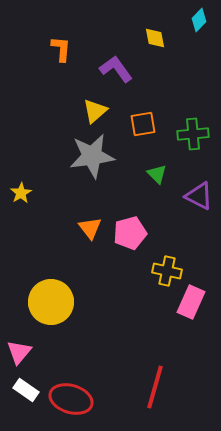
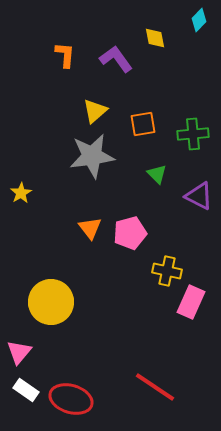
orange L-shape: moved 4 px right, 6 px down
purple L-shape: moved 10 px up
red line: rotated 72 degrees counterclockwise
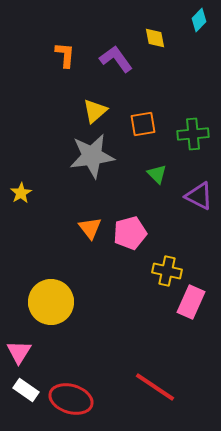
pink triangle: rotated 8 degrees counterclockwise
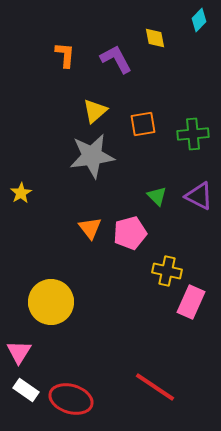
purple L-shape: rotated 8 degrees clockwise
green triangle: moved 22 px down
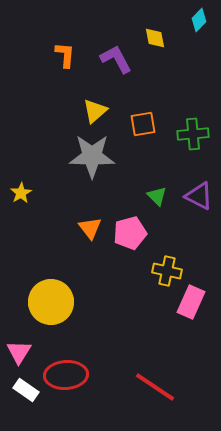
gray star: rotated 9 degrees clockwise
red ellipse: moved 5 px left, 24 px up; rotated 21 degrees counterclockwise
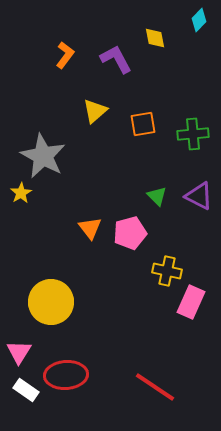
orange L-shape: rotated 32 degrees clockwise
gray star: moved 49 px left; rotated 27 degrees clockwise
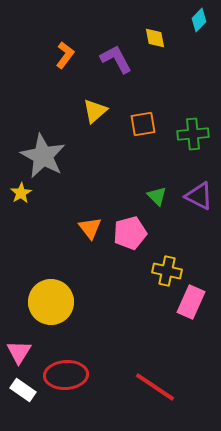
white rectangle: moved 3 px left
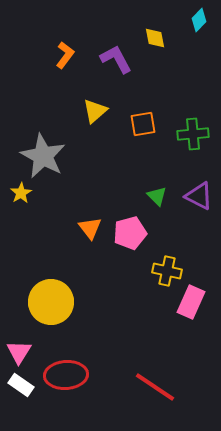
white rectangle: moved 2 px left, 5 px up
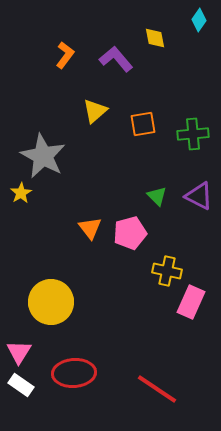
cyan diamond: rotated 10 degrees counterclockwise
purple L-shape: rotated 12 degrees counterclockwise
red ellipse: moved 8 px right, 2 px up
red line: moved 2 px right, 2 px down
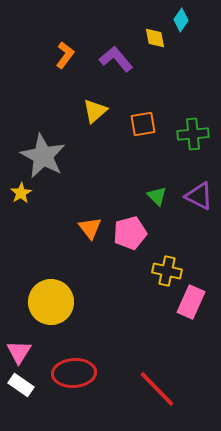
cyan diamond: moved 18 px left
red line: rotated 12 degrees clockwise
